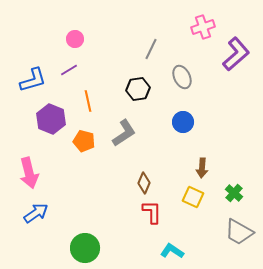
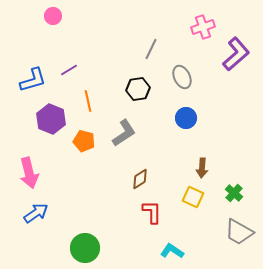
pink circle: moved 22 px left, 23 px up
blue circle: moved 3 px right, 4 px up
brown diamond: moved 4 px left, 4 px up; rotated 35 degrees clockwise
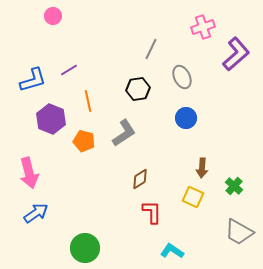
green cross: moved 7 px up
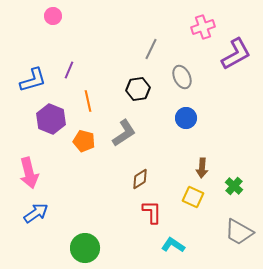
purple L-shape: rotated 12 degrees clockwise
purple line: rotated 36 degrees counterclockwise
cyan L-shape: moved 1 px right, 6 px up
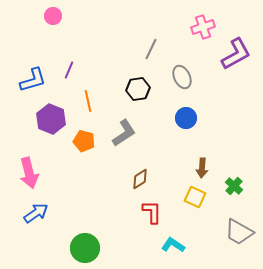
yellow square: moved 2 px right
